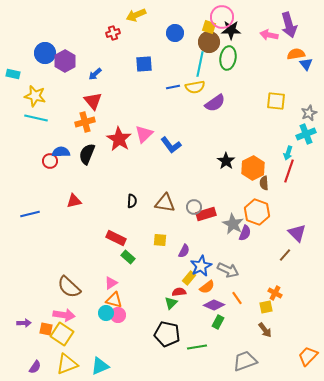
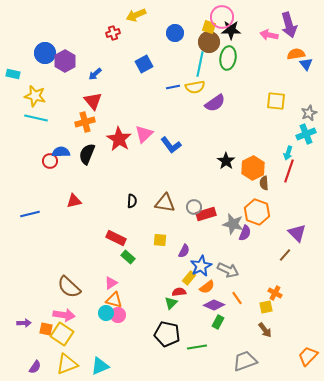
blue square at (144, 64): rotated 24 degrees counterclockwise
gray star at (233, 224): rotated 15 degrees counterclockwise
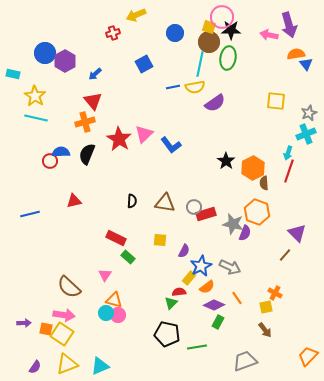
yellow star at (35, 96): rotated 20 degrees clockwise
gray arrow at (228, 270): moved 2 px right, 3 px up
pink triangle at (111, 283): moved 6 px left, 8 px up; rotated 24 degrees counterclockwise
